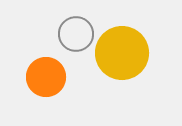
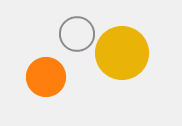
gray circle: moved 1 px right
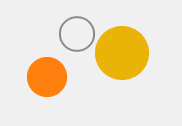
orange circle: moved 1 px right
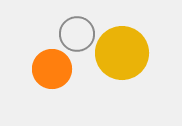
orange circle: moved 5 px right, 8 px up
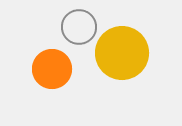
gray circle: moved 2 px right, 7 px up
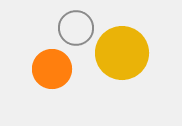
gray circle: moved 3 px left, 1 px down
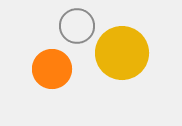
gray circle: moved 1 px right, 2 px up
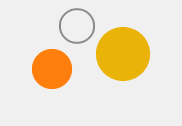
yellow circle: moved 1 px right, 1 px down
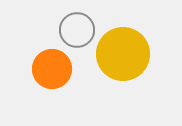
gray circle: moved 4 px down
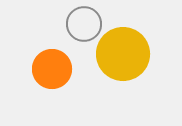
gray circle: moved 7 px right, 6 px up
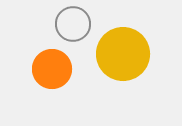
gray circle: moved 11 px left
